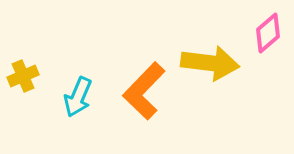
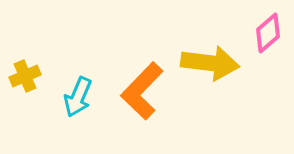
yellow cross: moved 2 px right
orange L-shape: moved 2 px left
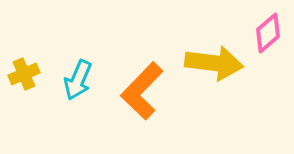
yellow arrow: moved 4 px right
yellow cross: moved 1 px left, 2 px up
cyan arrow: moved 17 px up
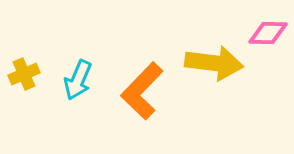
pink diamond: rotated 42 degrees clockwise
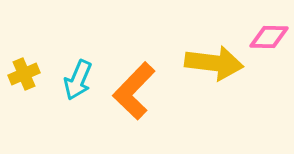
pink diamond: moved 1 px right, 4 px down
orange L-shape: moved 8 px left
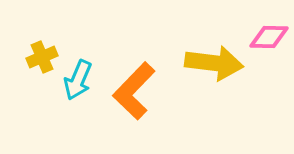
yellow cross: moved 18 px right, 17 px up
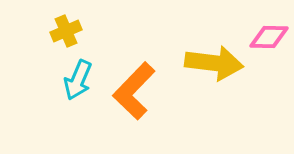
yellow cross: moved 24 px right, 26 px up
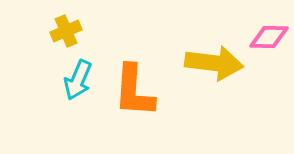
orange L-shape: rotated 40 degrees counterclockwise
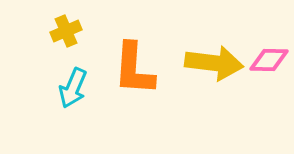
pink diamond: moved 23 px down
cyan arrow: moved 5 px left, 8 px down
orange L-shape: moved 22 px up
